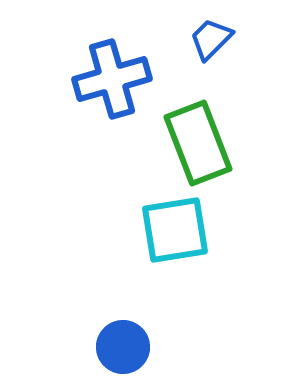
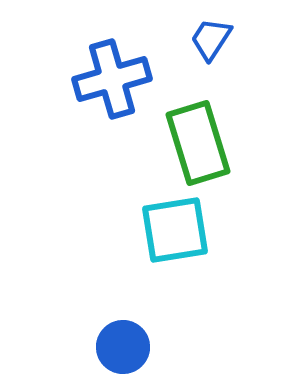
blue trapezoid: rotated 12 degrees counterclockwise
green rectangle: rotated 4 degrees clockwise
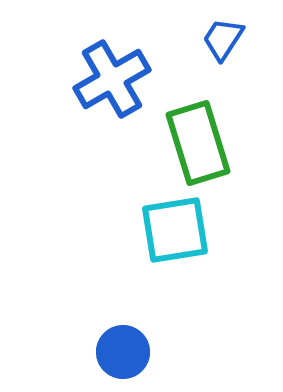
blue trapezoid: moved 12 px right
blue cross: rotated 14 degrees counterclockwise
blue circle: moved 5 px down
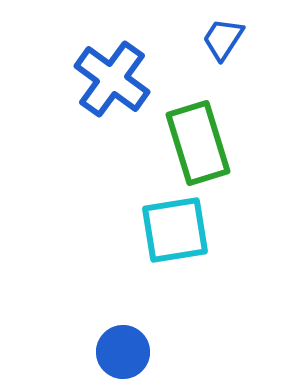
blue cross: rotated 24 degrees counterclockwise
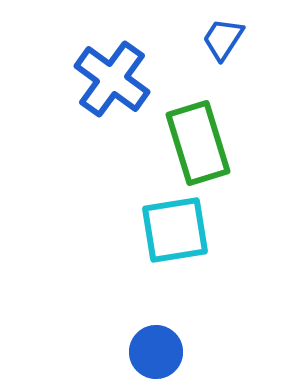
blue circle: moved 33 px right
